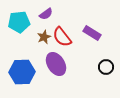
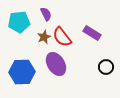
purple semicircle: rotated 80 degrees counterclockwise
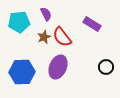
purple rectangle: moved 9 px up
purple ellipse: moved 2 px right, 3 px down; rotated 55 degrees clockwise
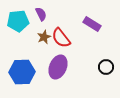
purple semicircle: moved 5 px left
cyan pentagon: moved 1 px left, 1 px up
red semicircle: moved 1 px left, 1 px down
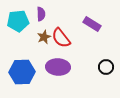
purple semicircle: rotated 24 degrees clockwise
purple ellipse: rotated 70 degrees clockwise
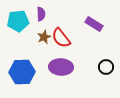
purple rectangle: moved 2 px right
purple ellipse: moved 3 px right
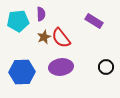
purple rectangle: moved 3 px up
purple ellipse: rotated 10 degrees counterclockwise
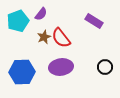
purple semicircle: rotated 40 degrees clockwise
cyan pentagon: rotated 15 degrees counterclockwise
black circle: moved 1 px left
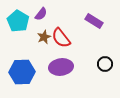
cyan pentagon: rotated 20 degrees counterclockwise
black circle: moved 3 px up
